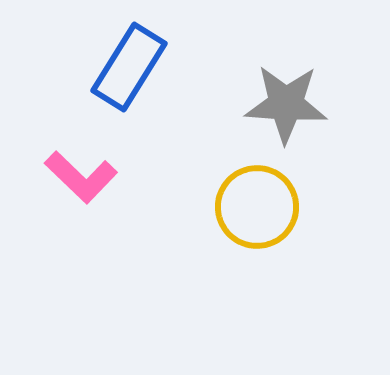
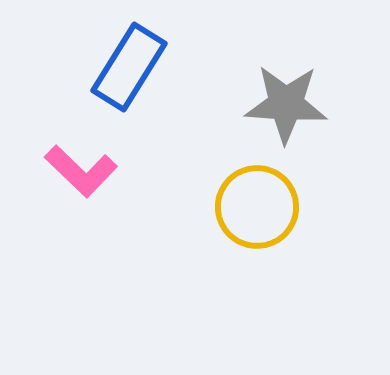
pink L-shape: moved 6 px up
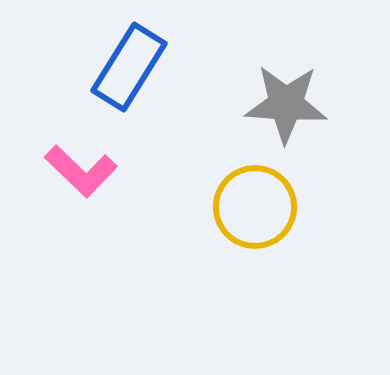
yellow circle: moved 2 px left
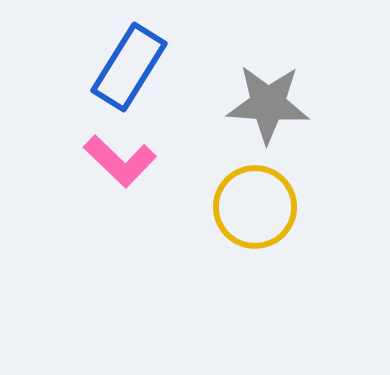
gray star: moved 18 px left
pink L-shape: moved 39 px right, 10 px up
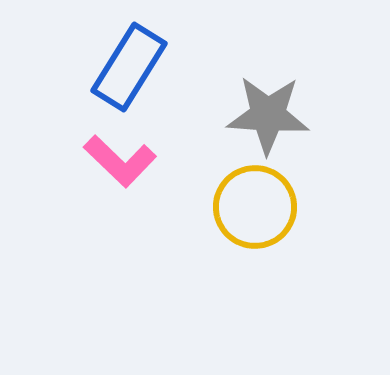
gray star: moved 11 px down
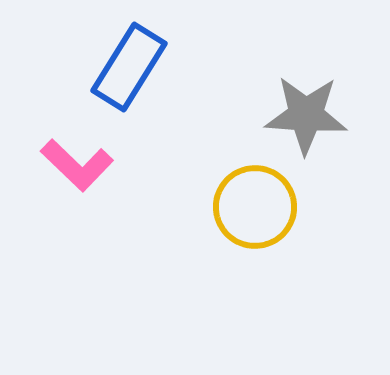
gray star: moved 38 px right
pink L-shape: moved 43 px left, 4 px down
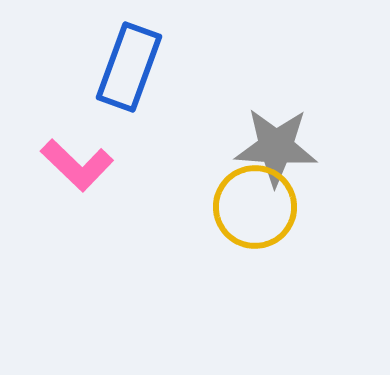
blue rectangle: rotated 12 degrees counterclockwise
gray star: moved 30 px left, 32 px down
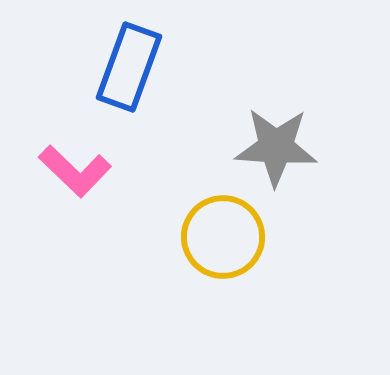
pink L-shape: moved 2 px left, 6 px down
yellow circle: moved 32 px left, 30 px down
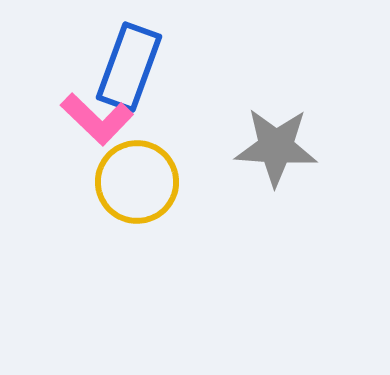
pink L-shape: moved 22 px right, 52 px up
yellow circle: moved 86 px left, 55 px up
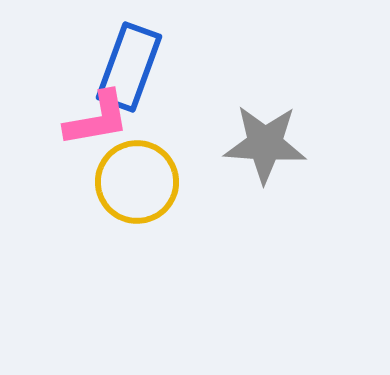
pink L-shape: rotated 54 degrees counterclockwise
gray star: moved 11 px left, 3 px up
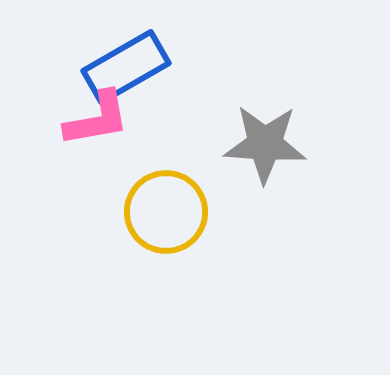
blue rectangle: moved 3 px left; rotated 40 degrees clockwise
yellow circle: moved 29 px right, 30 px down
